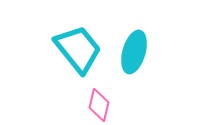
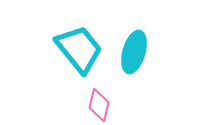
cyan trapezoid: moved 1 px right
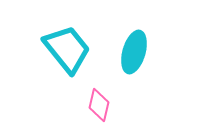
cyan trapezoid: moved 12 px left
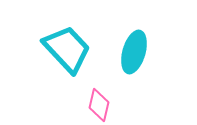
cyan trapezoid: rotated 4 degrees counterclockwise
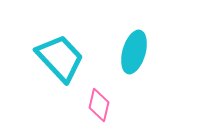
cyan trapezoid: moved 7 px left, 9 px down
